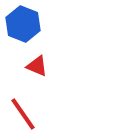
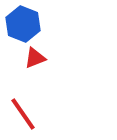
red triangle: moved 2 px left, 8 px up; rotated 45 degrees counterclockwise
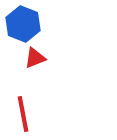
red line: rotated 24 degrees clockwise
